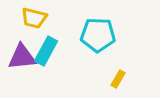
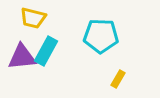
yellow trapezoid: moved 1 px left
cyan pentagon: moved 3 px right, 1 px down
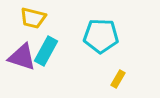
purple triangle: rotated 24 degrees clockwise
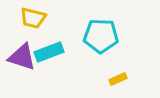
cyan rectangle: moved 3 px right, 1 px down; rotated 40 degrees clockwise
yellow rectangle: rotated 36 degrees clockwise
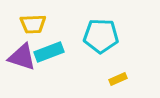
yellow trapezoid: moved 6 px down; rotated 16 degrees counterclockwise
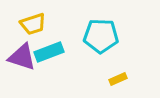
yellow trapezoid: rotated 16 degrees counterclockwise
